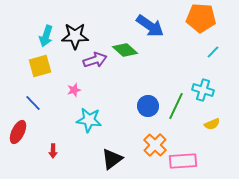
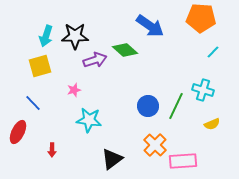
red arrow: moved 1 px left, 1 px up
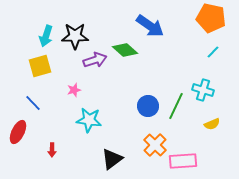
orange pentagon: moved 10 px right; rotated 8 degrees clockwise
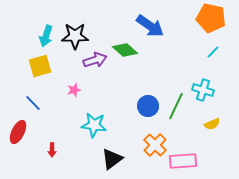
cyan star: moved 5 px right, 5 px down
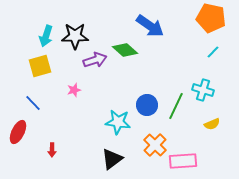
blue circle: moved 1 px left, 1 px up
cyan star: moved 24 px right, 3 px up
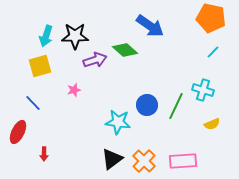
orange cross: moved 11 px left, 16 px down
red arrow: moved 8 px left, 4 px down
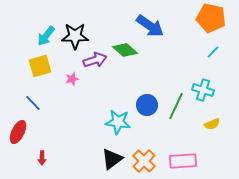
cyan arrow: rotated 20 degrees clockwise
pink star: moved 2 px left, 11 px up
red arrow: moved 2 px left, 4 px down
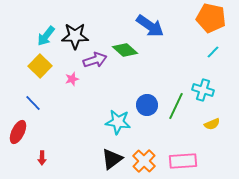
yellow square: rotated 30 degrees counterclockwise
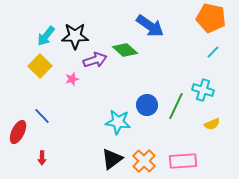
blue line: moved 9 px right, 13 px down
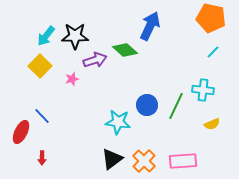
blue arrow: rotated 100 degrees counterclockwise
cyan cross: rotated 10 degrees counterclockwise
red ellipse: moved 3 px right
